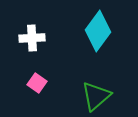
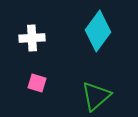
pink square: rotated 18 degrees counterclockwise
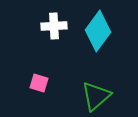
white cross: moved 22 px right, 12 px up
pink square: moved 2 px right
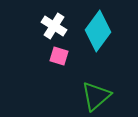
white cross: rotated 35 degrees clockwise
pink square: moved 20 px right, 27 px up
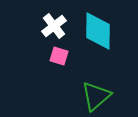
white cross: rotated 20 degrees clockwise
cyan diamond: rotated 36 degrees counterclockwise
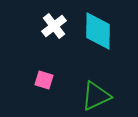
pink square: moved 15 px left, 24 px down
green triangle: rotated 16 degrees clockwise
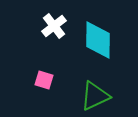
cyan diamond: moved 9 px down
green triangle: moved 1 px left
